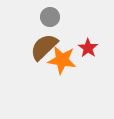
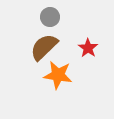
orange star: moved 4 px left, 15 px down
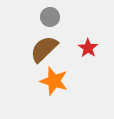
brown semicircle: moved 2 px down
orange star: moved 4 px left, 6 px down; rotated 8 degrees clockwise
